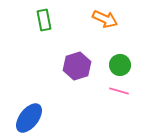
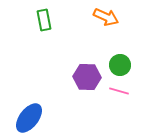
orange arrow: moved 1 px right, 2 px up
purple hexagon: moved 10 px right, 11 px down; rotated 20 degrees clockwise
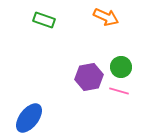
green rectangle: rotated 60 degrees counterclockwise
green circle: moved 1 px right, 2 px down
purple hexagon: moved 2 px right; rotated 12 degrees counterclockwise
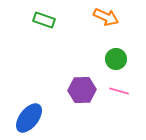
green circle: moved 5 px left, 8 px up
purple hexagon: moved 7 px left, 13 px down; rotated 8 degrees clockwise
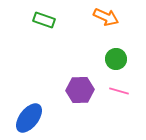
purple hexagon: moved 2 px left
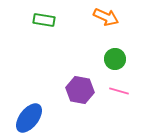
green rectangle: rotated 10 degrees counterclockwise
green circle: moved 1 px left
purple hexagon: rotated 12 degrees clockwise
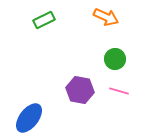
green rectangle: rotated 35 degrees counterclockwise
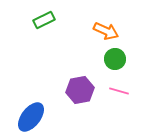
orange arrow: moved 14 px down
purple hexagon: rotated 20 degrees counterclockwise
blue ellipse: moved 2 px right, 1 px up
